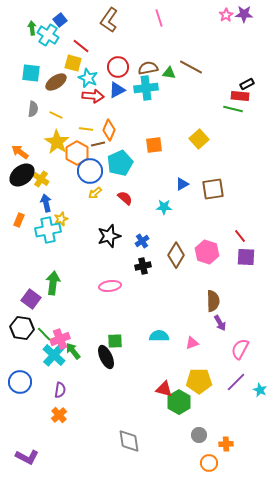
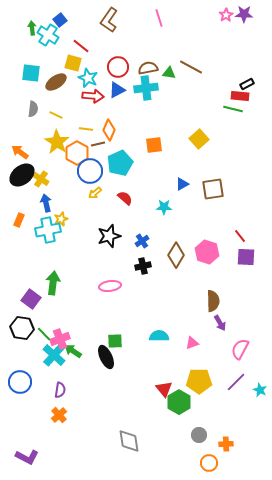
green arrow at (73, 351): rotated 18 degrees counterclockwise
red triangle at (164, 389): rotated 36 degrees clockwise
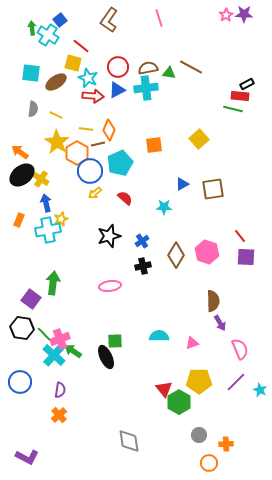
pink semicircle at (240, 349): rotated 130 degrees clockwise
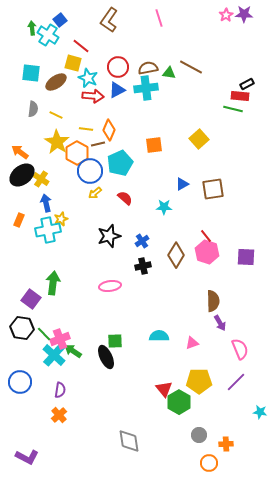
red line at (240, 236): moved 34 px left
cyan star at (260, 390): moved 22 px down; rotated 16 degrees counterclockwise
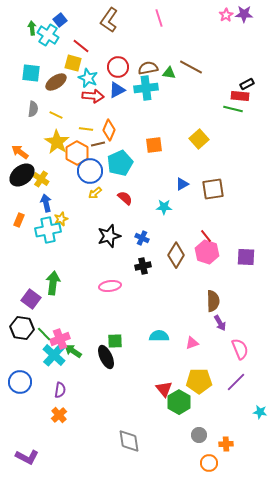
blue cross at (142, 241): moved 3 px up; rotated 32 degrees counterclockwise
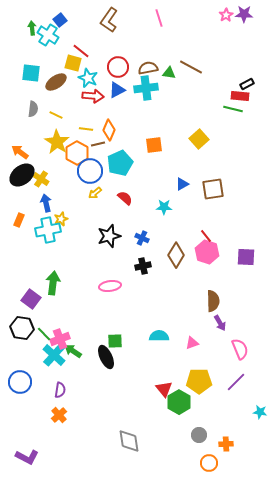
red line at (81, 46): moved 5 px down
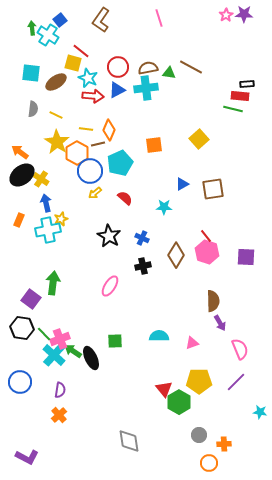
brown L-shape at (109, 20): moved 8 px left
black rectangle at (247, 84): rotated 24 degrees clockwise
black star at (109, 236): rotated 25 degrees counterclockwise
pink ellipse at (110, 286): rotated 50 degrees counterclockwise
black ellipse at (106, 357): moved 15 px left, 1 px down
orange cross at (226, 444): moved 2 px left
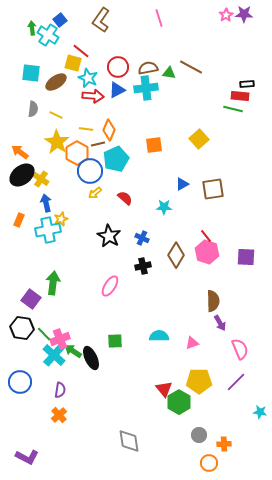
cyan pentagon at (120, 163): moved 4 px left, 4 px up
